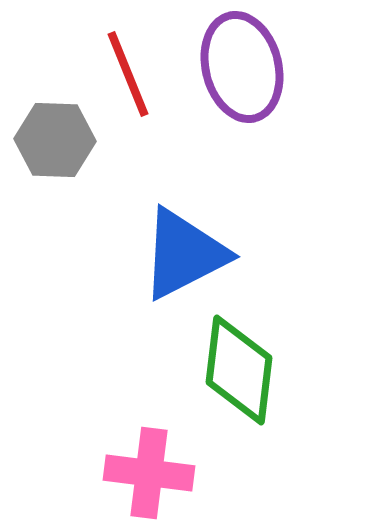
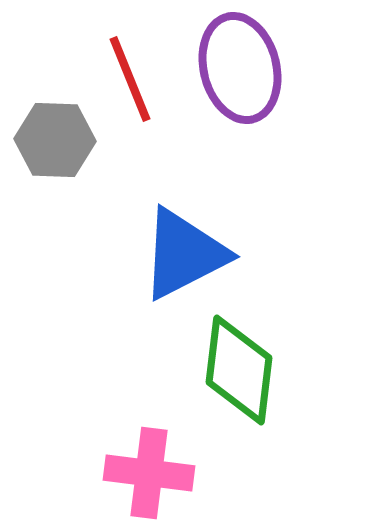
purple ellipse: moved 2 px left, 1 px down
red line: moved 2 px right, 5 px down
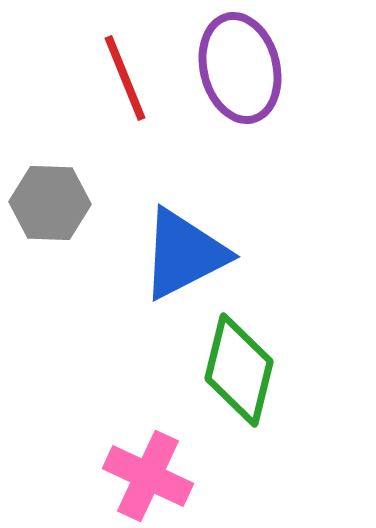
red line: moved 5 px left, 1 px up
gray hexagon: moved 5 px left, 63 px down
green diamond: rotated 7 degrees clockwise
pink cross: moved 1 px left, 3 px down; rotated 18 degrees clockwise
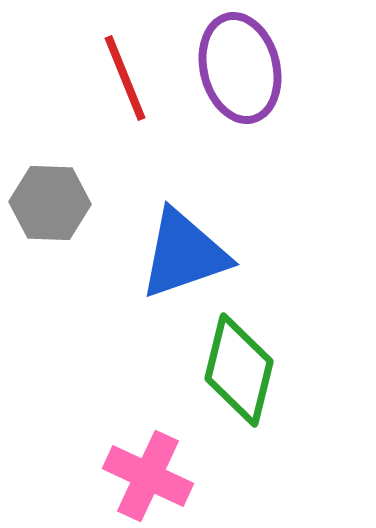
blue triangle: rotated 8 degrees clockwise
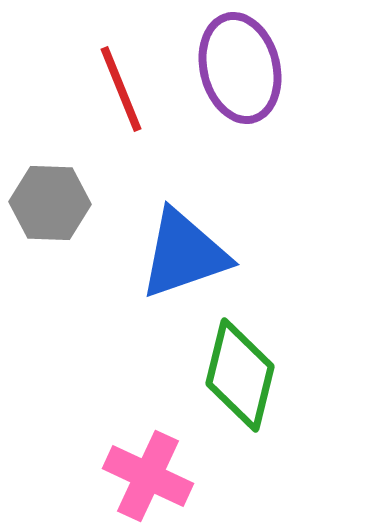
red line: moved 4 px left, 11 px down
green diamond: moved 1 px right, 5 px down
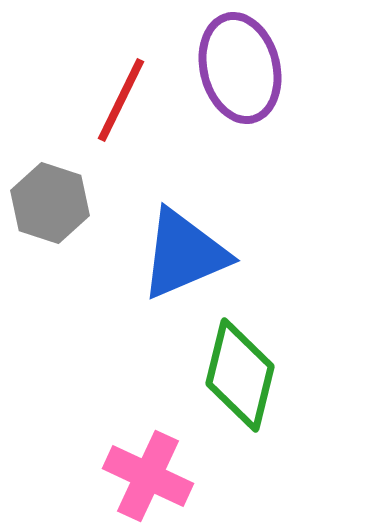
red line: moved 11 px down; rotated 48 degrees clockwise
gray hexagon: rotated 16 degrees clockwise
blue triangle: rotated 4 degrees counterclockwise
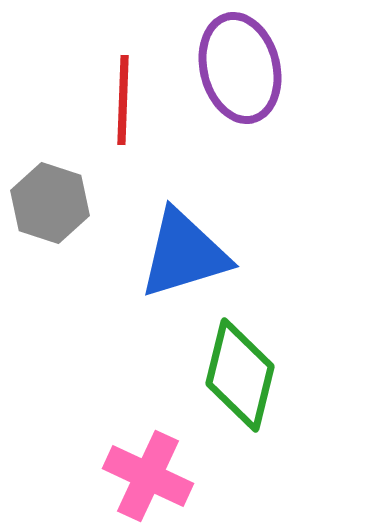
red line: moved 2 px right; rotated 24 degrees counterclockwise
blue triangle: rotated 6 degrees clockwise
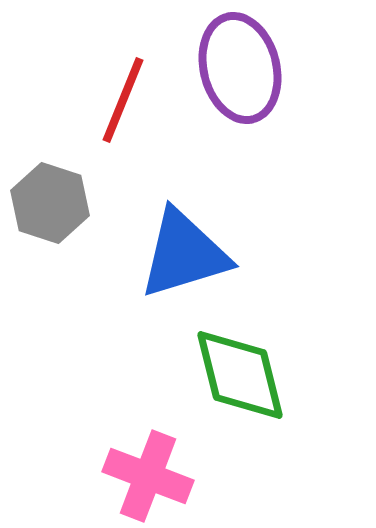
red line: rotated 20 degrees clockwise
green diamond: rotated 28 degrees counterclockwise
pink cross: rotated 4 degrees counterclockwise
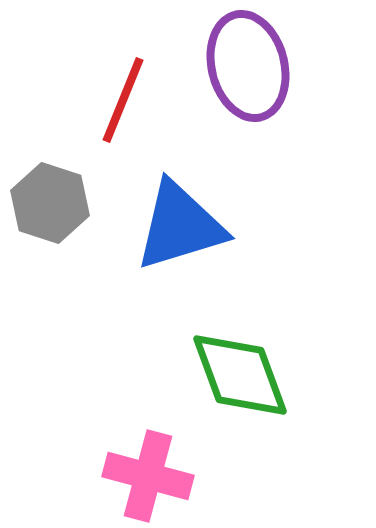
purple ellipse: moved 8 px right, 2 px up
blue triangle: moved 4 px left, 28 px up
green diamond: rotated 6 degrees counterclockwise
pink cross: rotated 6 degrees counterclockwise
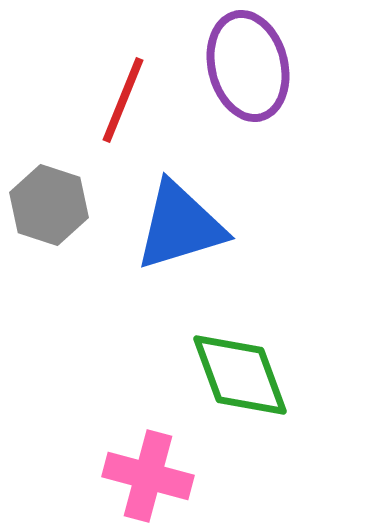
gray hexagon: moved 1 px left, 2 px down
